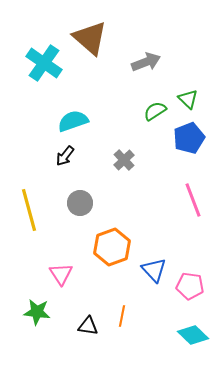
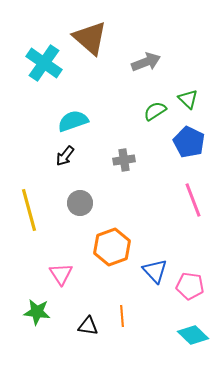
blue pentagon: moved 4 px down; rotated 24 degrees counterclockwise
gray cross: rotated 35 degrees clockwise
blue triangle: moved 1 px right, 1 px down
orange line: rotated 15 degrees counterclockwise
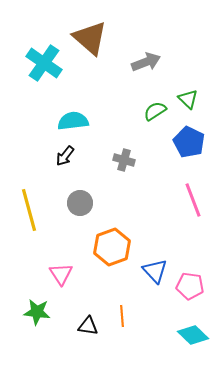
cyan semicircle: rotated 12 degrees clockwise
gray cross: rotated 25 degrees clockwise
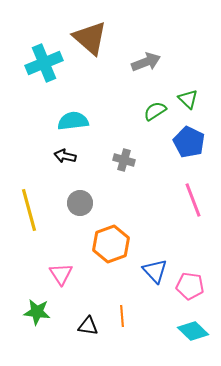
cyan cross: rotated 33 degrees clockwise
black arrow: rotated 65 degrees clockwise
orange hexagon: moved 1 px left, 3 px up
cyan diamond: moved 4 px up
